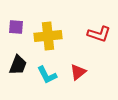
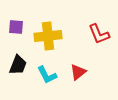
red L-shape: rotated 50 degrees clockwise
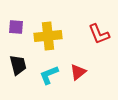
black trapezoid: rotated 35 degrees counterclockwise
cyan L-shape: moved 2 px right; rotated 95 degrees clockwise
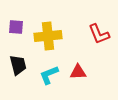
red triangle: rotated 36 degrees clockwise
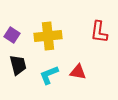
purple square: moved 4 px left, 8 px down; rotated 28 degrees clockwise
red L-shape: moved 2 px up; rotated 30 degrees clockwise
red triangle: rotated 12 degrees clockwise
